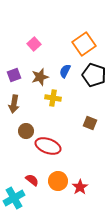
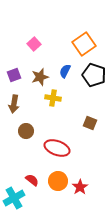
red ellipse: moved 9 px right, 2 px down
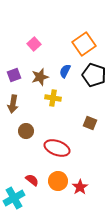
brown arrow: moved 1 px left
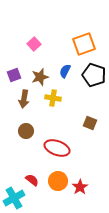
orange square: rotated 15 degrees clockwise
brown arrow: moved 11 px right, 5 px up
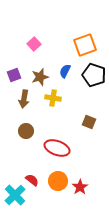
orange square: moved 1 px right, 1 px down
brown square: moved 1 px left, 1 px up
cyan cross: moved 1 px right, 3 px up; rotated 15 degrees counterclockwise
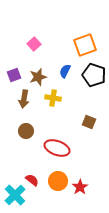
brown star: moved 2 px left
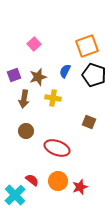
orange square: moved 2 px right, 1 px down
red star: rotated 14 degrees clockwise
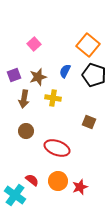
orange square: moved 1 px right, 1 px up; rotated 30 degrees counterclockwise
cyan cross: rotated 10 degrees counterclockwise
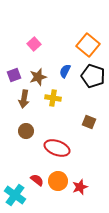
black pentagon: moved 1 px left, 1 px down
red semicircle: moved 5 px right
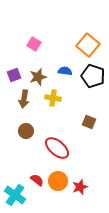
pink square: rotated 16 degrees counterclockwise
blue semicircle: rotated 72 degrees clockwise
red ellipse: rotated 20 degrees clockwise
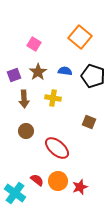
orange square: moved 8 px left, 8 px up
brown star: moved 5 px up; rotated 18 degrees counterclockwise
brown arrow: rotated 12 degrees counterclockwise
cyan cross: moved 2 px up
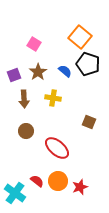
blue semicircle: rotated 32 degrees clockwise
black pentagon: moved 5 px left, 12 px up
red semicircle: moved 1 px down
